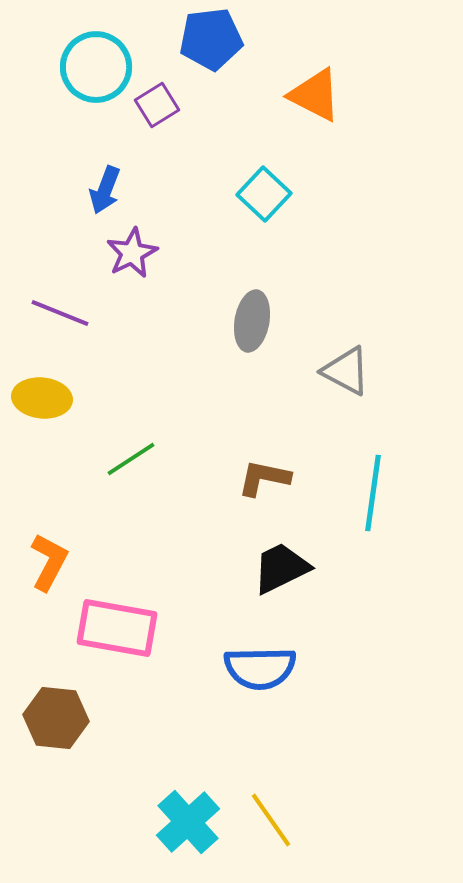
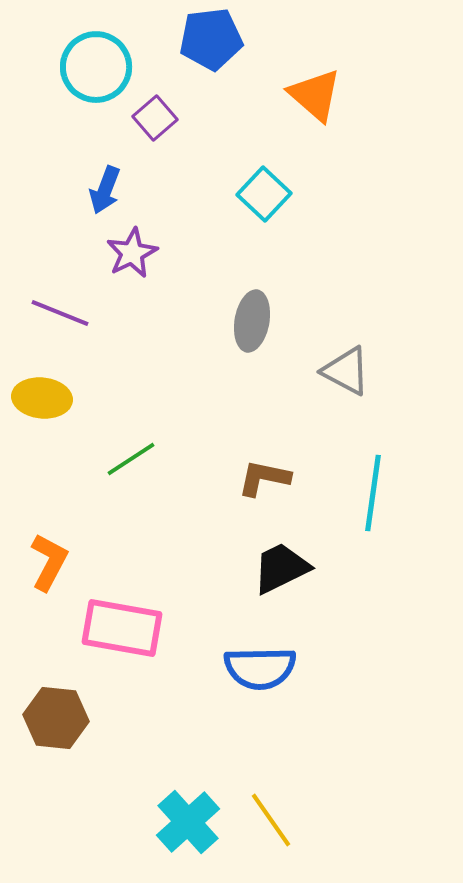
orange triangle: rotated 14 degrees clockwise
purple square: moved 2 px left, 13 px down; rotated 9 degrees counterclockwise
pink rectangle: moved 5 px right
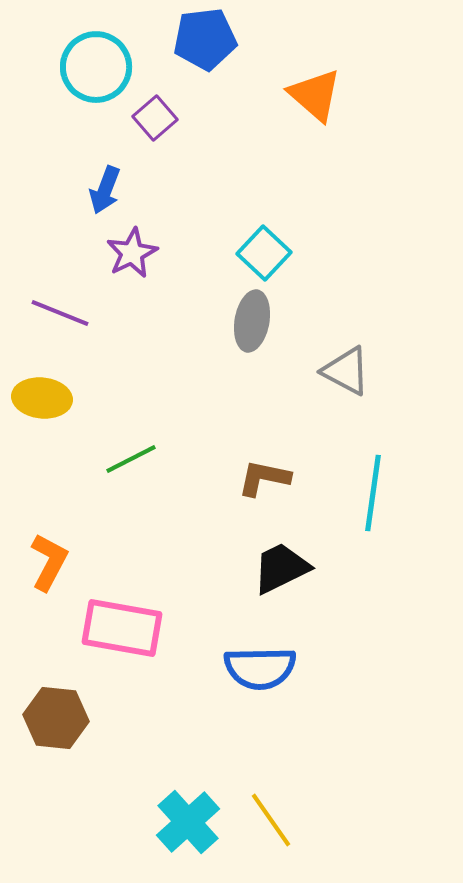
blue pentagon: moved 6 px left
cyan square: moved 59 px down
green line: rotated 6 degrees clockwise
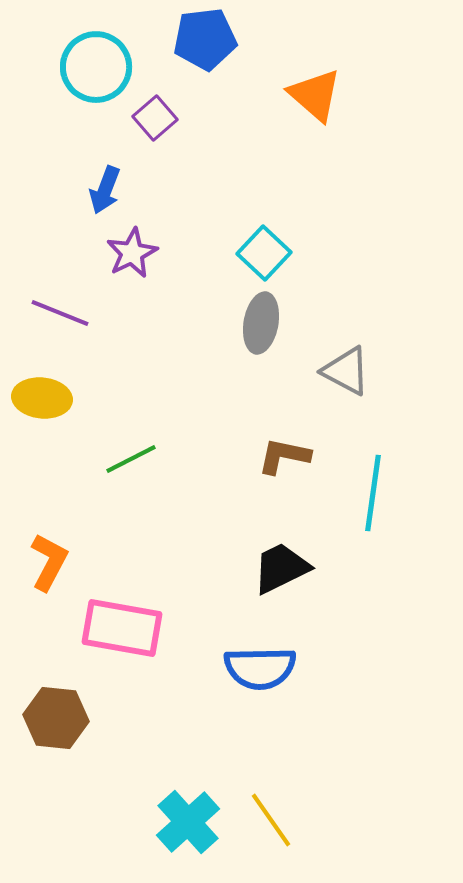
gray ellipse: moved 9 px right, 2 px down
brown L-shape: moved 20 px right, 22 px up
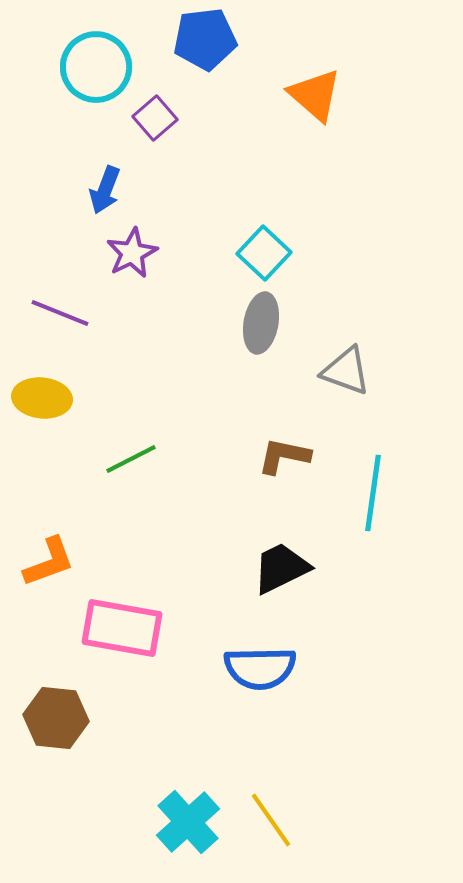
gray triangle: rotated 8 degrees counterclockwise
orange L-shape: rotated 42 degrees clockwise
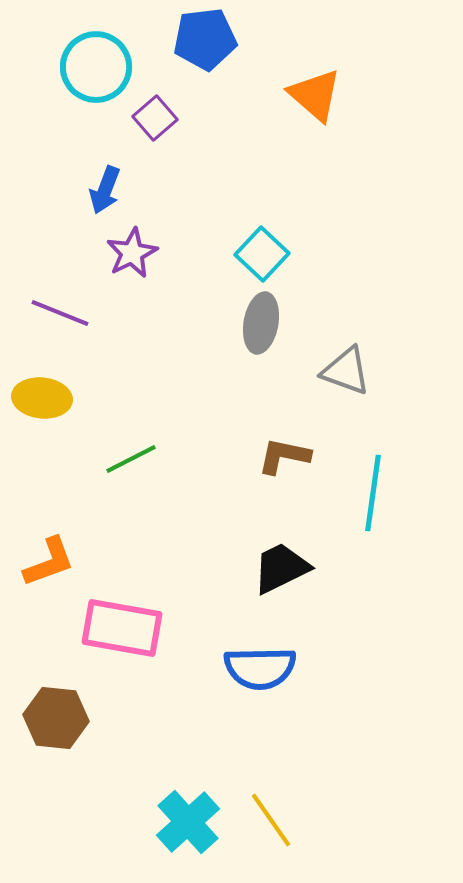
cyan square: moved 2 px left, 1 px down
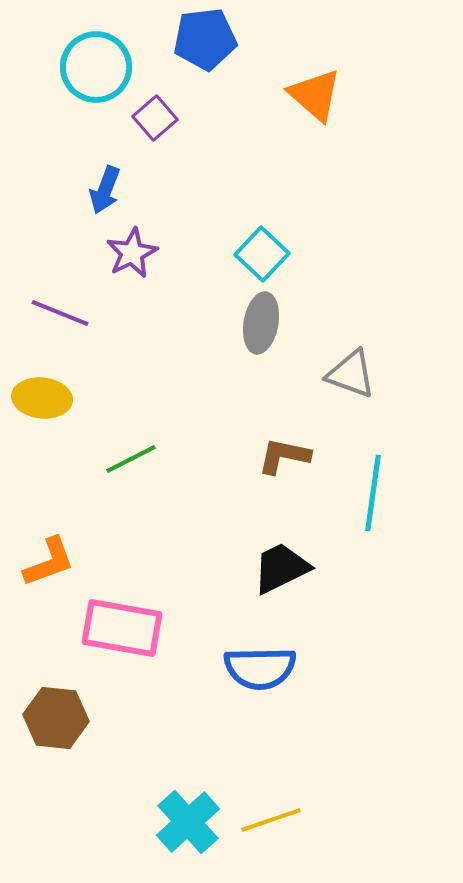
gray triangle: moved 5 px right, 3 px down
yellow line: rotated 74 degrees counterclockwise
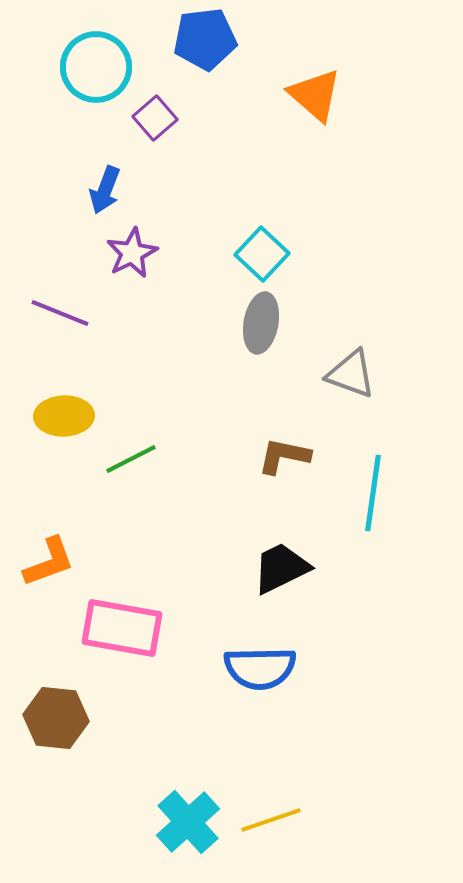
yellow ellipse: moved 22 px right, 18 px down; rotated 8 degrees counterclockwise
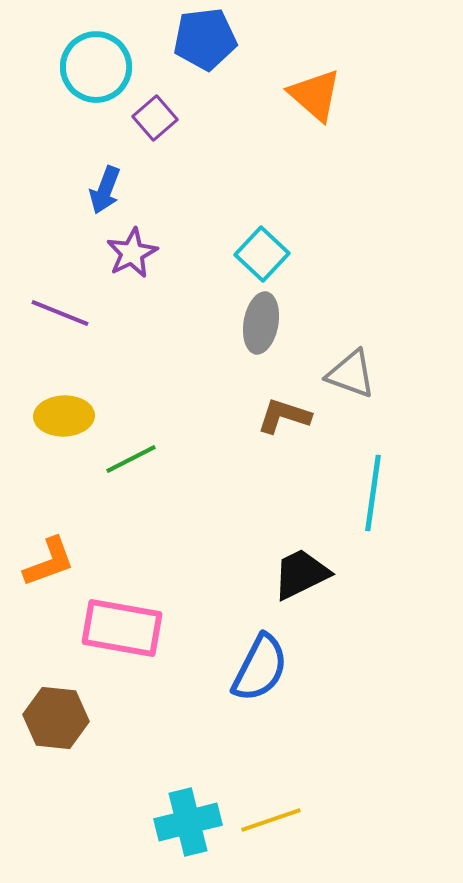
brown L-shape: moved 40 px up; rotated 6 degrees clockwise
black trapezoid: moved 20 px right, 6 px down
blue semicircle: rotated 62 degrees counterclockwise
cyan cross: rotated 28 degrees clockwise
